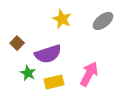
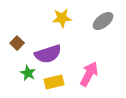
yellow star: moved 1 px up; rotated 30 degrees counterclockwise
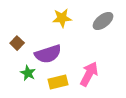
yellow rectangle: moved 4 px right
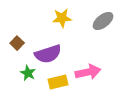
pink arrow: moved 1 px left, 2 px up; rotated 50 degrees clockwise
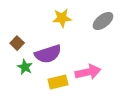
green star: moved 3 px left, 6 px up
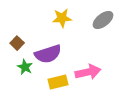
gray ellipse: moved 1 px up
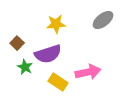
yellow star: moved 6 px left, 6 px down
yellow rectangle: rotated 48 degrees clockwise
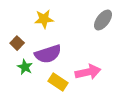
gray ellipse: rotated 15 degrees counterclockwise
yellow star: moved 12 px left, 5 px up
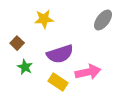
purple semicircle: moved 12 px right
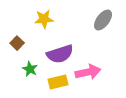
green star: moved 5 px right, 2 px down
yellow rectangle: rotated 48 degrees counterclockwise
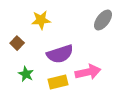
yellow star: moved 3 px left, 1 px down
green star: moved 4 px left, 5 px down
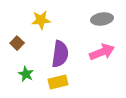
gray ellipse: moved 1 px left, 1 px up; rotated 45 degrees clockwise
purple semicircle: rotated 64 degrees counterclockwise
pink arrow: moved 14 px right, 20 px up; rotated 10 degrees counterclockwise
